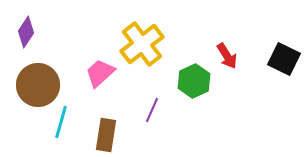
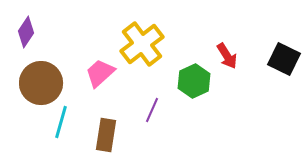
brown circle: moved 3 px right, 2 px up
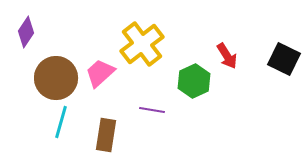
brown circle: moved 15 px right, 5 px up
purple line: rotated 75 degrees clockwise
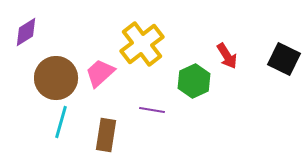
purple diamond: rotated 24 degrees clockwise
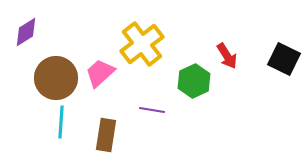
cyan line: rotated 12 degrees counterclockwise
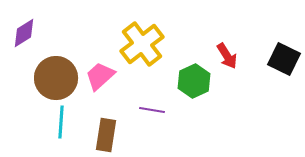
purple diamond: moved 2 px left, 1 px down
pink trapezoid: moved 3 px down
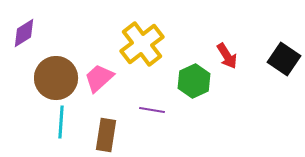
black square: rotated 8 degrees clockwise
pink trapezoid: moved 1 px left, 2 px down
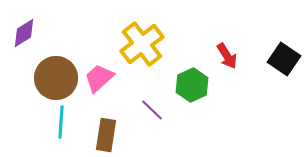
green hexagon: moved 2 px left, 4 px down
purple line: rotated 35 degrees clockwise
